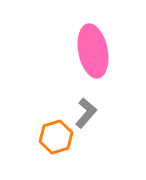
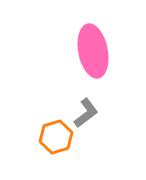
gray L-shape: rotated 12 degrees clockwise
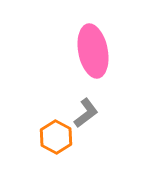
orange hexagon: rotated 16 degrees counterclockwise
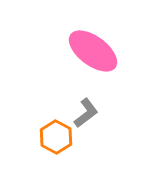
pink ellipse: rotated 42 degrees counterclockwise
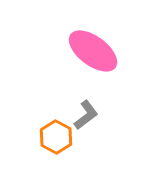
gray L-shape: moved 2 px down
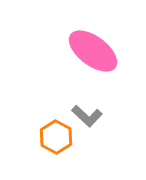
gray L-shape: moved 1 px right, 1 px down; rotated 80 degrees clockwise
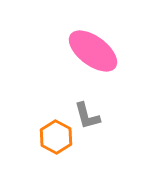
gray L-shape: rotated 32 degrees clockwise
